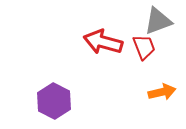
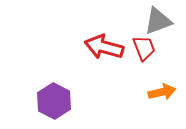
red arrow: moved 1 px right, 5 px down
red trapezoid: moved 1 px down
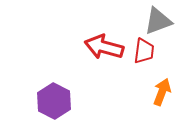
red trapezoid: moved 3 px down; rotated 28 degrees clockwise
orange arrow: rotated 56 degrees counterclockwise
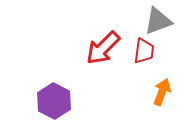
red arrow: moved 1 px left, 1 px down; rotated 60 degrees counterclockwise
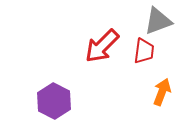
red arrow: moved 1 px left, 2 px up
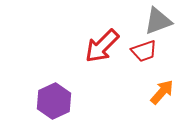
red trapezoid: rotated 64 degrees clockwise
orange arrow: rotated 20 degrees clockwise
purple hexagon: rotated 8 degrees clockwise
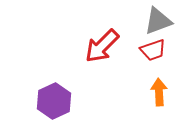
red trapezoid: moved 9 px right, 1 px up
orange arrow: moved 3 px left; rotated 44 degrees counterclockwise
